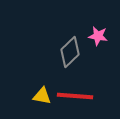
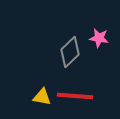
pink star: moved 1 px right, 2 px down
yellow triangle: moved 1 px down
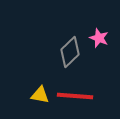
pink star: rotated 12 degrees clockwise
yellow triangle: moved 2 px left, 2 px up
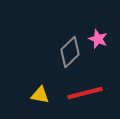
pink star: moved 1 px left, 1 px down
red line: moved 10 px right, 3 px up; rotated 18 degrees counterclockwise
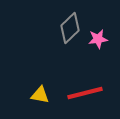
pink star: rotated 30 degrees counterclockwise
gray diamond: moved 24 px up
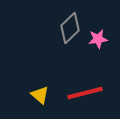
yellow triangle: rotated 30 degrees clockwise
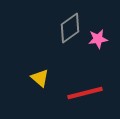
gray diamond: rotated 8 degrees clockwise
yellow triangle: moved 17 px up
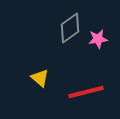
red line: moved 1 px right, 1 px up
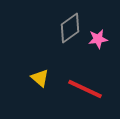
red line: moved 1 px left, 3 px up; rotated 39 degrees clockwise
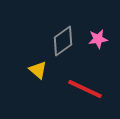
gray diamond: moved 7 px left, 13 px down
yellow triangle: moved 2 px left, 8 px up
